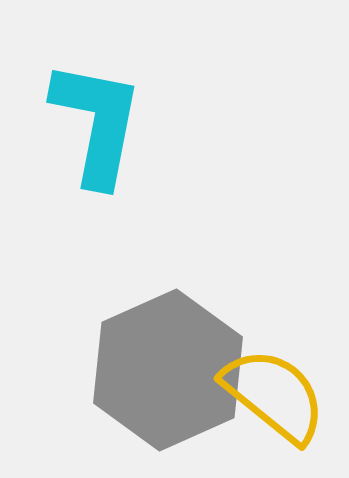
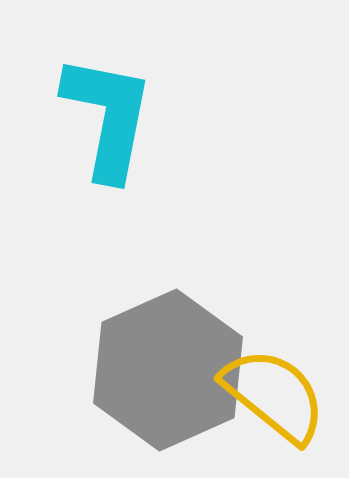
cyan L-shape: moved 11 px right, 6 px up
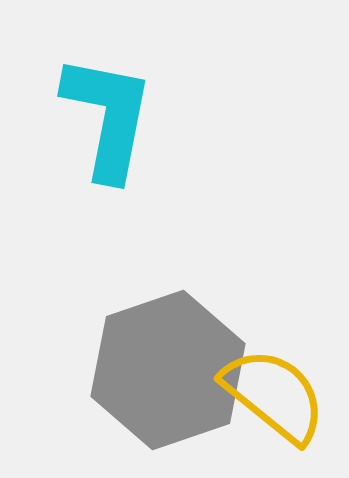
gray hexagon: rotated 5 degrees clockwise
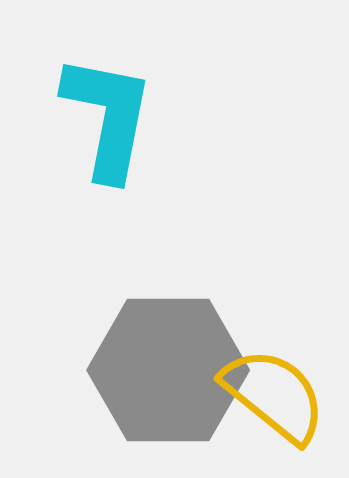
gray hexagon: rotated 19 degrees clockwise
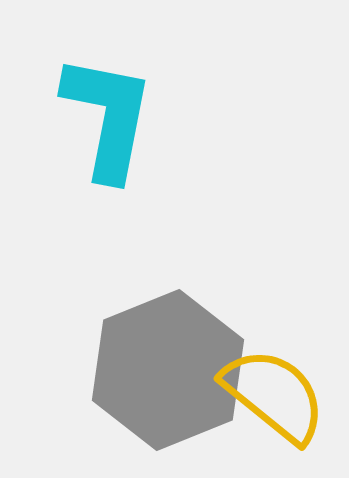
gray hexagon: rotated 22 degrees counterclockwise
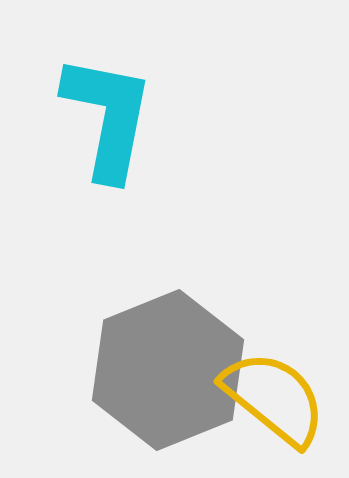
yellow semicircle: moved 3 px down
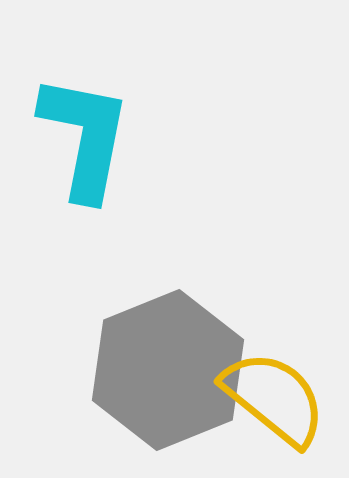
cyan L-shape: moved 23 px left, 20 px down
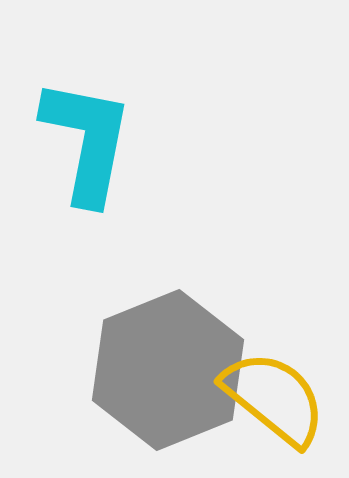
cyan L-shape: moved 2 px right, 4 px down
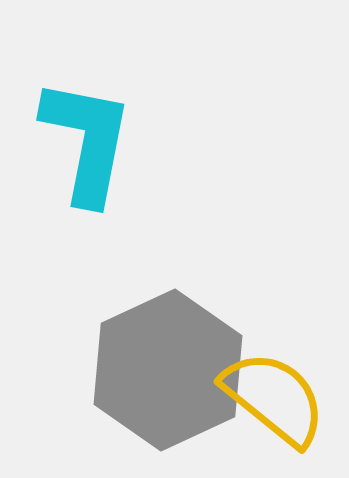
gray hexagon: rotated 3 degrees counterclockwise
